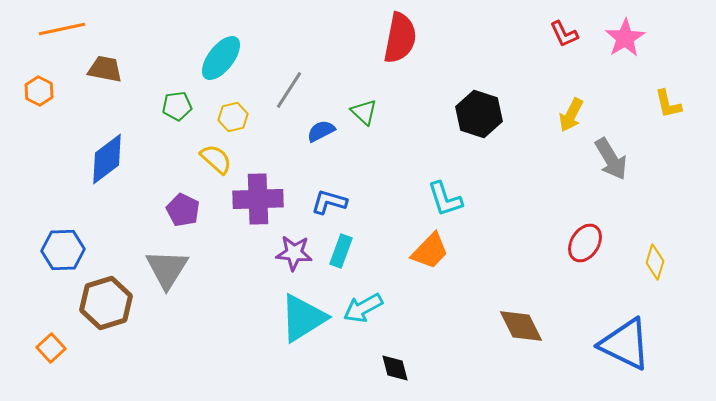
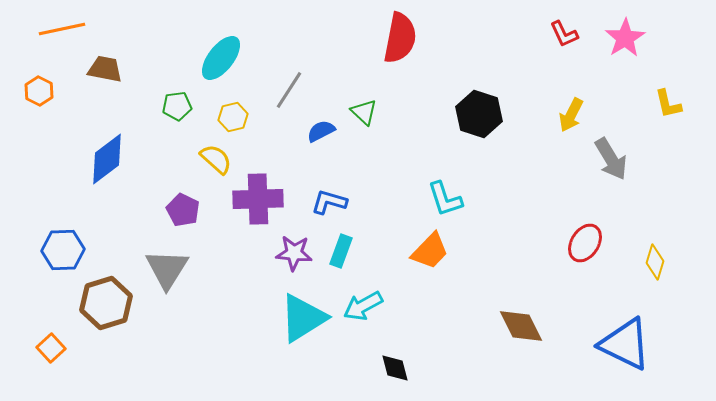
cyan arrow: moved 2 px up
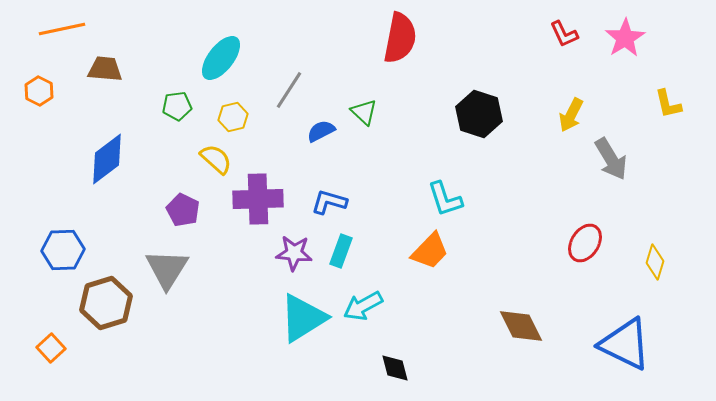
brown trapezoid: rotated 6 degrees counterclockwise
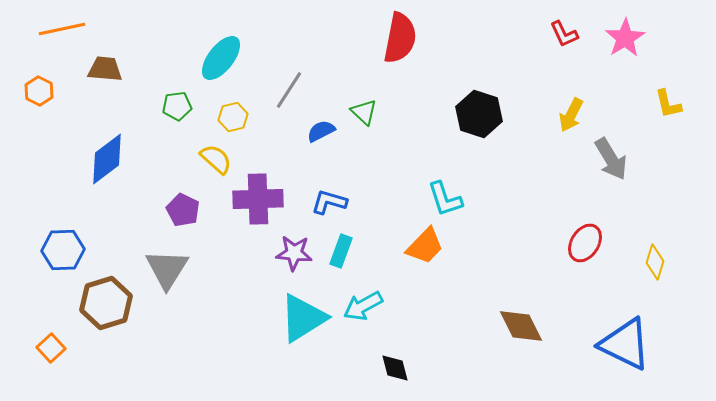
orange trapezoid: moved 5 px left, 5 px up
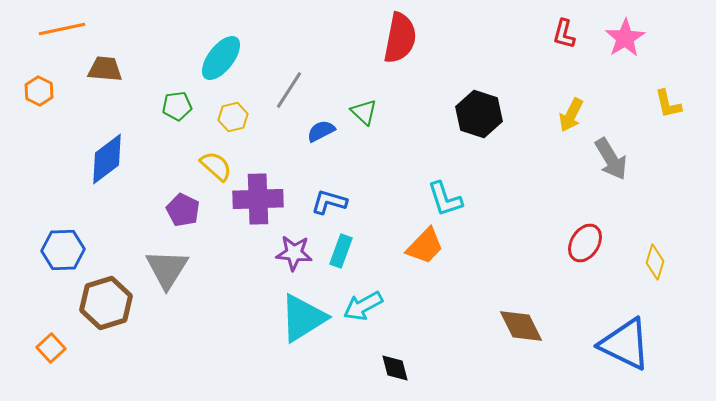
red L-shape: rotated 40 degrees clockwise
yellow semicircle: moved 7 px down
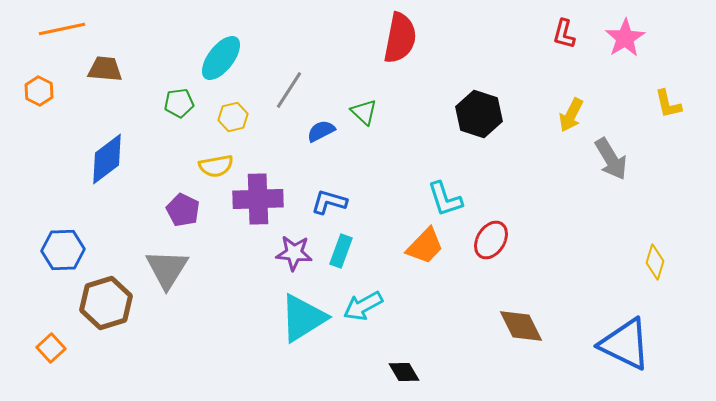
green pentagon: moved 2 px right, 3 px up
yellow semicircle: rotated 128 degrees clockwise
red ellipse: moved 94 px left, 3 px up
black diamond: moved 9 px right, 4 px down; rotated 16 degrees counterclockwise
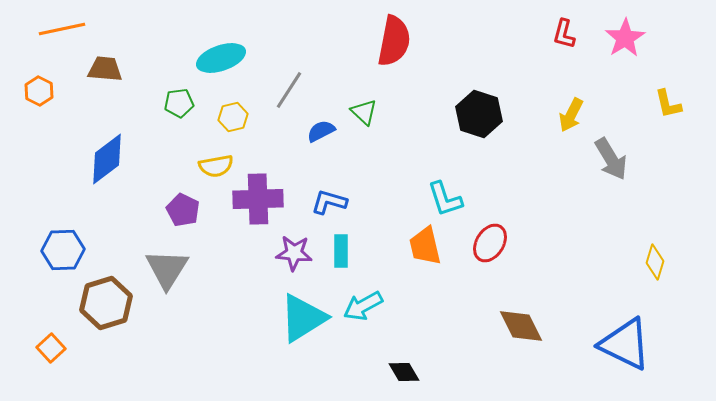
red semicircle: moved 6 px left, 3 px down
cyan ellipse: rotated 33 degrees clockwise
red ellipse: moved 1 px left, 3 px down
orange trapezoid: rotated 123 degrees clockwise
cyan rectangle: rotated 20 degrees counterclockwise
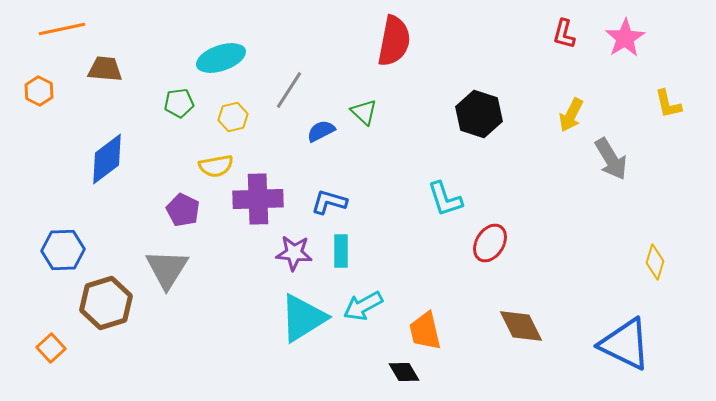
orange trapezoid: moved 85 px down
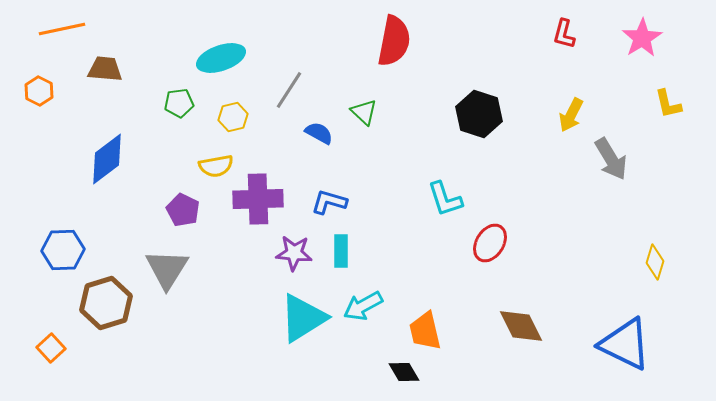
pink star: moved 17 px right
blue semicircle: moved 2 px left, 2 px down; rotated 56 degrees clockwise
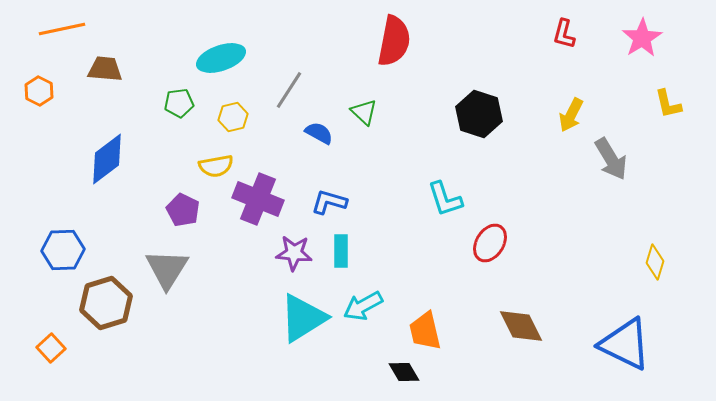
purple cross: rotated 24 degrees clockwise
